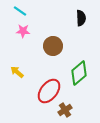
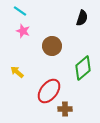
black semicircle: moved 1 px right; rotated 21 degrees clockwise
pink star: rotated 16 degrees clockwise
brown circle: moved 1 px left
green diamond: moved 4 px right, 5 px up
brown cross: moved 1 px up; rotated 32 degrees clockwise
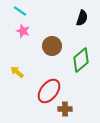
green diamond: moved 2 px left, 8 px up
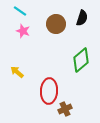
brown circle: moved 4 px right, 22 px up
red ellipse: rotated 35 degrees counterclockwise
brown cross: rotated 24 degrees counterclockwise
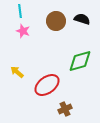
cyan line: rotated 48 degrees clockwise
black semicircle: moved 1 px down; rotated 91 degrees counterclockwise
brown circle: moved 3 px up
green diamond: moved 1 px left, 1 px down; rotated 25 degrees clockwise
red ellipse: moved 2 px left, 6 px up; rotated 50 degrees clockwise
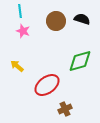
yellow arrow: moved 6 px up
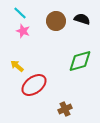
cyan line: moved 2 px down; rotated 40 degrees counterclockwise
red ellipse: moved 13 px left
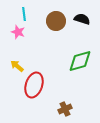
cyan line: moved 4 px right, 1 px down; rotated 40 degrees clockwise
pink star: moved 5 px left, 1 px down
red ellipse: rotated 35 degrees counterclockwise
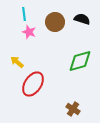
brown circle: moved 1 px left, 1 px down
pink star: moved 11 px right
yellow arrow: moved 4 px up
red ellipse: moved 1 px left, 1 px up; rotated 15 degrees clockwise
brown cross: moved 8 px right; rotated 32 degrees counterclockwise
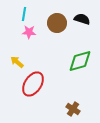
cyan line: rotated 16 degrees clockwise
brown circle: moved 2 px right, 1 px down
pink star: rotated 16 degrees counterclockwise
